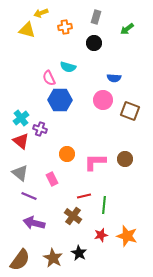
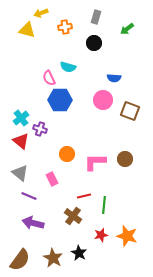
purple arrow: moved 1 px left
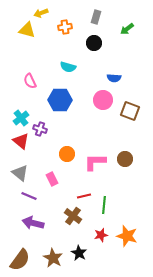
pink semicircle: moved 19 px left, 3 px down
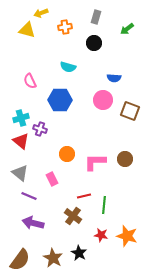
cyan cross: rotated 21 degrees clockwise
red star: rotated 24 degrees clockwise
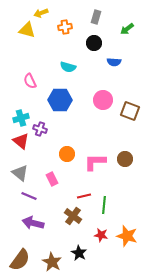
blue semicircle: moved 16 px up
brown star: moved 1 px left, 4 px down
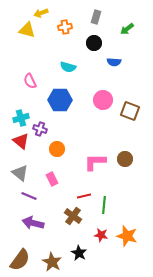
orange circle: moved 10 px left, 5 px up
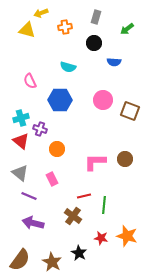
red star: moved 3 px down
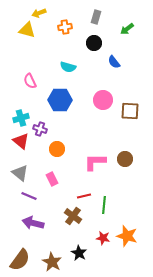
yellow arrow: moved 2 px left
blue semicircle: rotated 48 degrees clockwise
brown square: rotated 18 degrees counterclockwise
red star: moved 2 px right
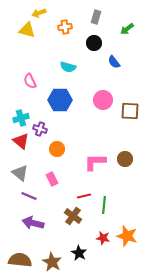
brown semicircle: rotated 120 degrees counterclockwise
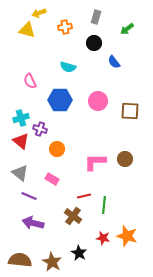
pink circle: moved 5 px left, 1 px down
pink rectangle: rotated 32 degrees counterclockwise
